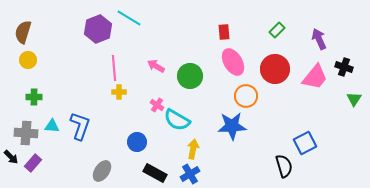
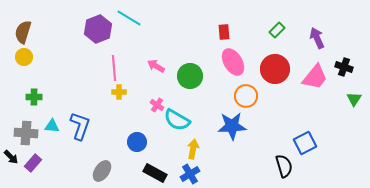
purple arrow: moved 2 px left, 1 px up
yellow circle: moved 4 px left, 3 px up
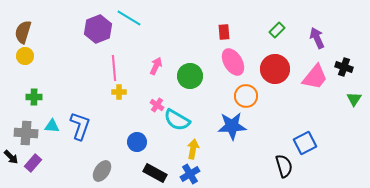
yellow circle: moved 1 px right, 1 px up
pink arrow: rotated 84 degrees clockwise
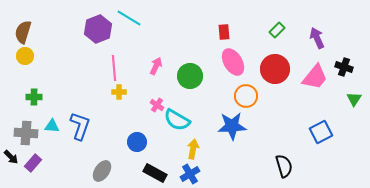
blue square: moved 16 px right, 11 px up
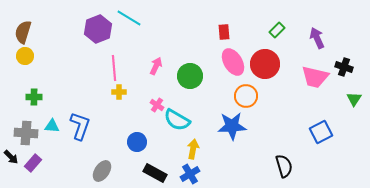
red circle: moved 10 px left, 5 px up
pink trapezoid: rotated 64 degrees clockwise
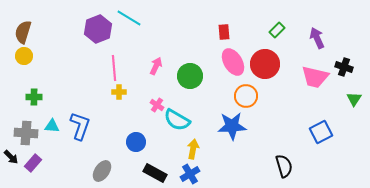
yellow circle: moved 1 px left
blue circle: moved 1 px left
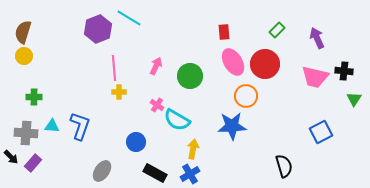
black cross: moved 4 px down; rotated 12 degrees counterclockwise
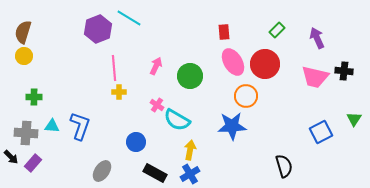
green triangle: moved 20 px down
yellow arrow: moved 3 px left, 1 px down
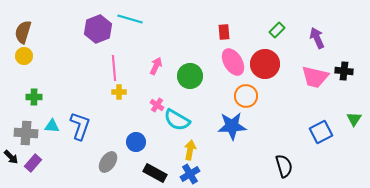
cyan line: moved 1 px right, 1 px down; rotated 15 degrees counterclockwise
gray ellipse: moved 6 px right, 9 px up
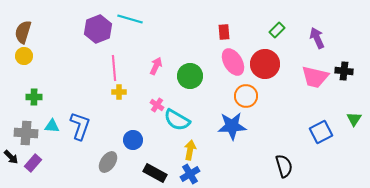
blue circle: moved 3 px left, 2 px up
